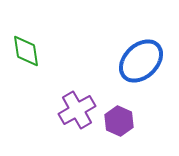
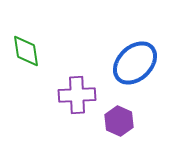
blue ellipse: moved 6 px left, 2 px down
purple cross: moved 15 px up; rotated 27 degrees clockwise
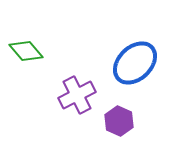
green diamond: rotated 32 degrees counterclockwise
purple cross: rotated 24 degrees counterclockwise
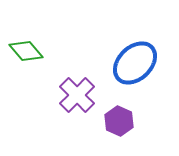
purple cross: rotated 18 degrees counterclockwise
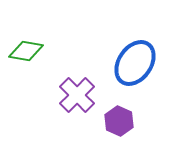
green diamond: rotated 40 degrees counterclockwise
blue ellipse: rotated 12 degrees counterclockwise
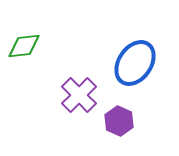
green diamond: moved 2 px left, 5 px up; rotated 16 degrees counterclockwise
purple cross: moved 2 px right
